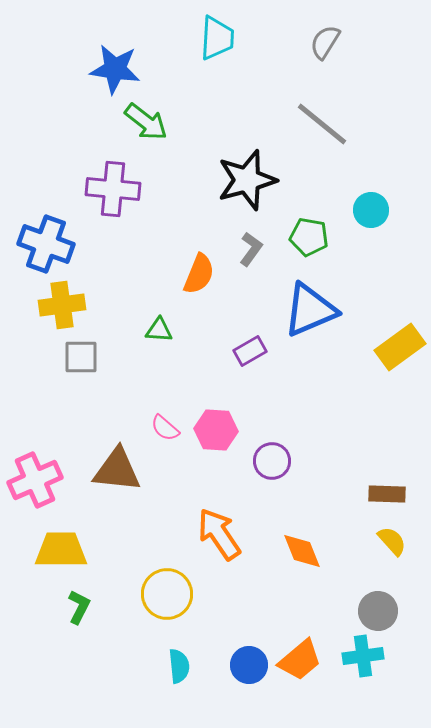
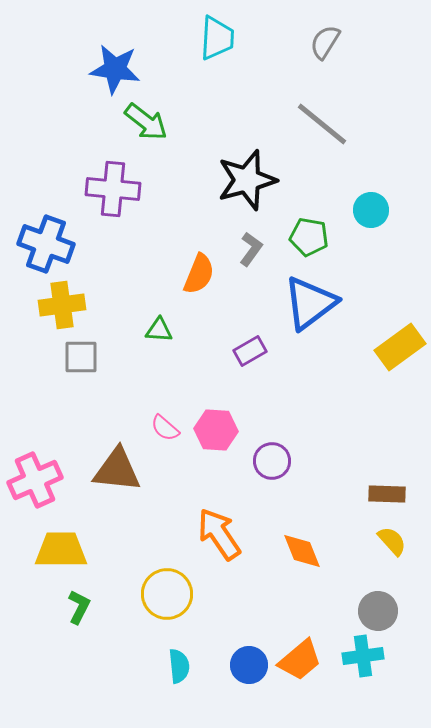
blue triangle: moved 7 px up; rotated 14 degrees counterclockwise
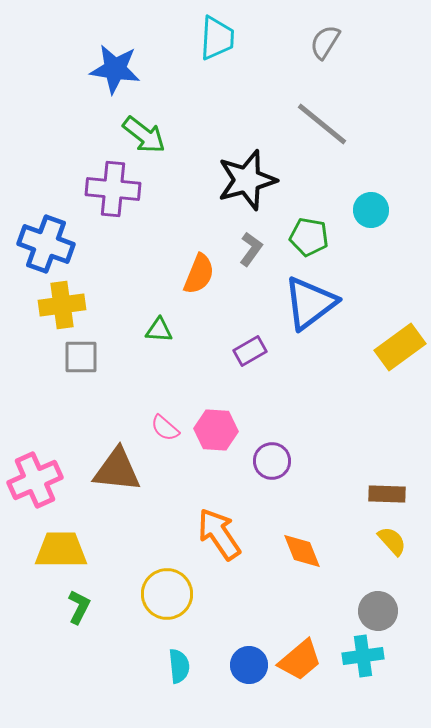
green arrow: moved 2 px left, 13 px down
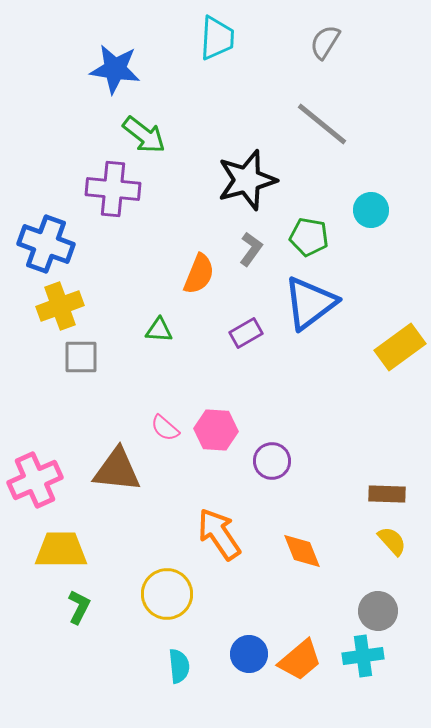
yellow cross: moved 2 px left, 1 px down; rotated 12 degrees counterclockwise
purple rectangle: moved 4 px left, 18 px up
blue circle: moved 11 px up
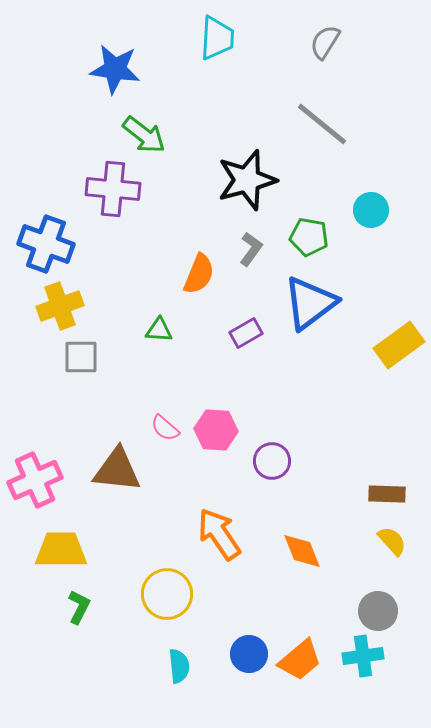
yellow rectangle: moved 1 px left, 2 px up
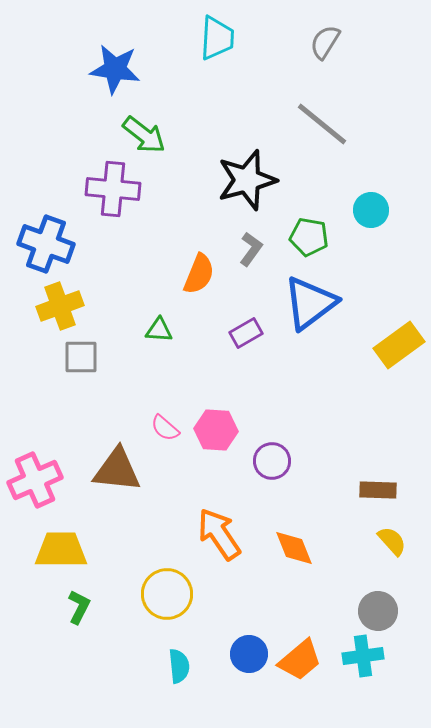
brown rectangle: moved 9 px left, 4 px up
orange diamond: moved 8 px left, 3 px up
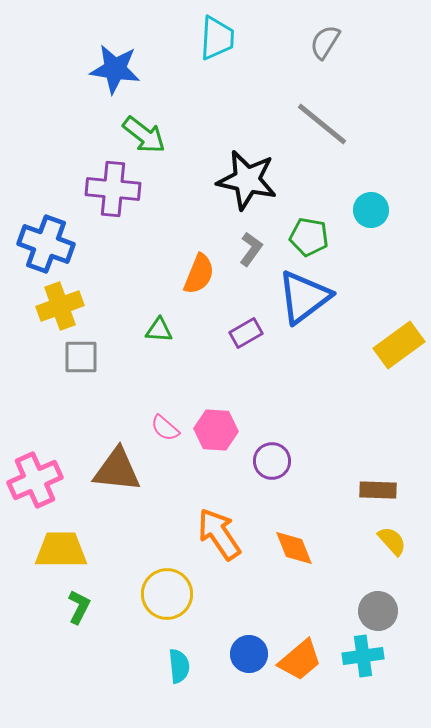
black star: rotated 28 degrees clockwise
blue triangle: moved 6 px left, 6 px up
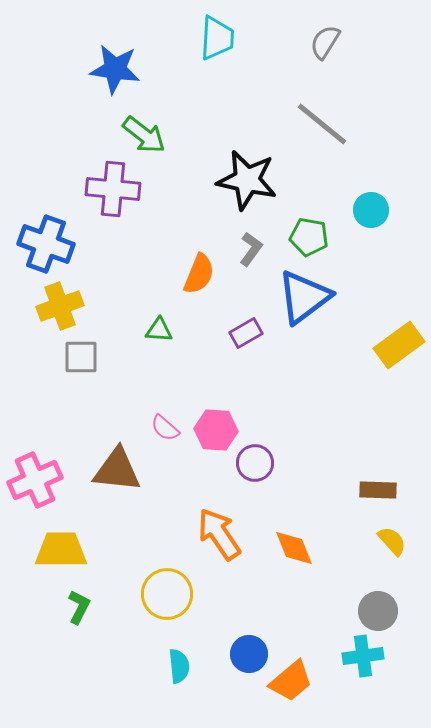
purple circle: moved 17 px left, 2 px down
orange trapezoid: moved 9 px left, 21 px down
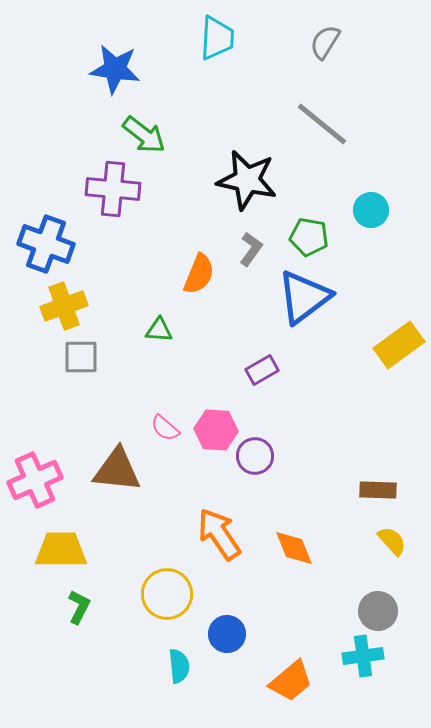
yellow cross: moved 4 px right
purple rectangle: moved 16 px right, 37 px down
purple circle: moved 7 px up
blue circle: moved 22 px left, 20 px up
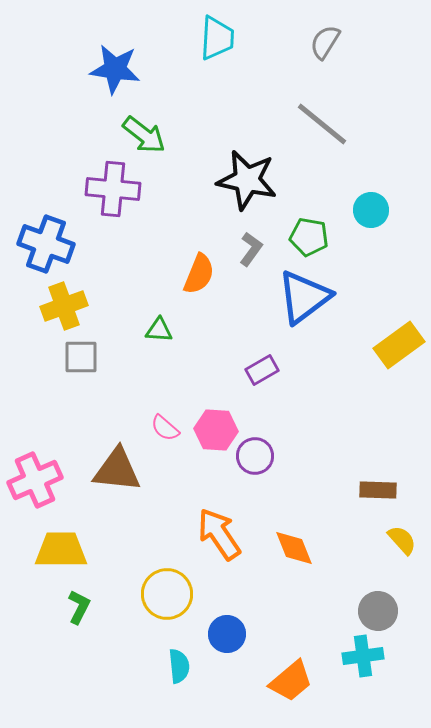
yellow semicircle: moved 10 px right, 1 px up
